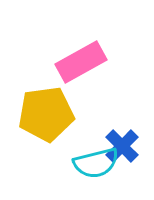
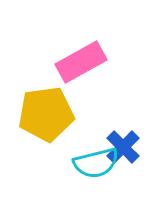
blue cross: moved 1 px right, 1 px down
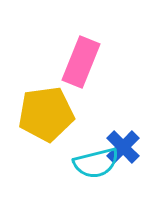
pink rectangle: rotated 39 degrees counterclockwise
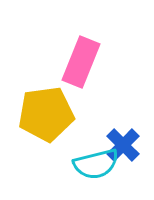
blue cross: moved 2 px up
cyan semicircle: moved 1 px down
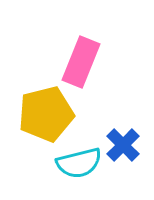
yellow pentagon: rotated 6 degrees counterclockwise
cyan semicircle: moved 17 px left, 1 px up
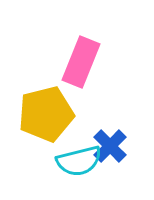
blue cross: moved 13 px left, 1 px down
cyan semicircle: moved 2 px up
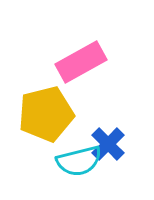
pink rectangle: rotated 39 degrees clockwise
blue cross: moved 2 px left, 2 px up
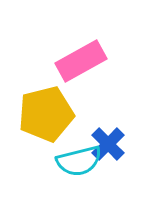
pink rectangle: moved 1 px up
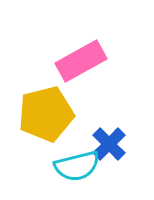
blue cross: moved 1 px right
cyan semicircle: moved 2 px left, 5 px down
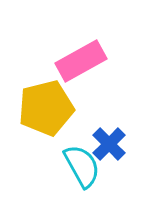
yellow pentagon: moved 6 px up
cyan semicircle: moved 5 px right; rotated 105 degrees counterclockwise
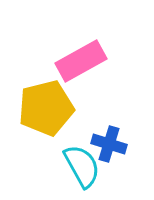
blue cross: rotated 28 degrees counterclockwise
